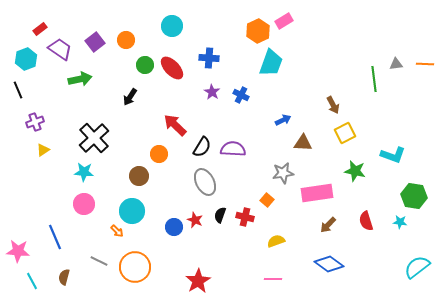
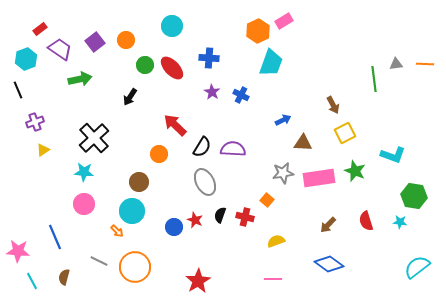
green star at (355, 171): rotated 10 degrees clockwise
brown circle at (139, 176): moved 6 px down
pink rectangle at (317, 193): moved 2 px right, 15 px up
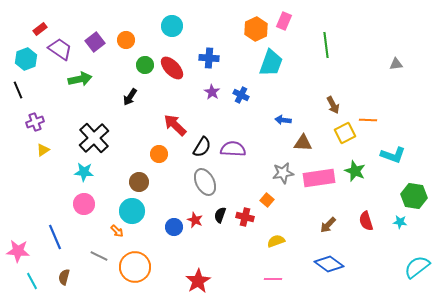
pink rectangle at (284, 21): rotated 36 degrees counterclockwise
orange hexagon at (258, 31): moved 2 px left, 2 px up
orange line at (425, 64): moved 57 px left, 56 px down
green line at (374, 79): moved 48 px left, 34 px up
blue arrow at (283, 120): rotated 147 degrees counterclockwise
gray line at (99, 261): moved 5 px up
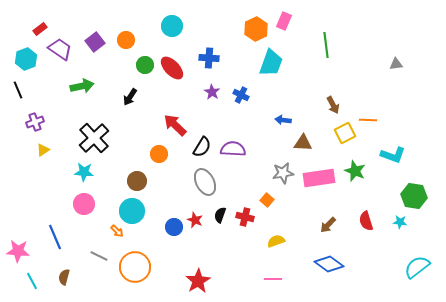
green arrow at (80, 79): moved 2 px right, 7 px down
brown circle at (139, 182): moved 2 px left, 1 px up
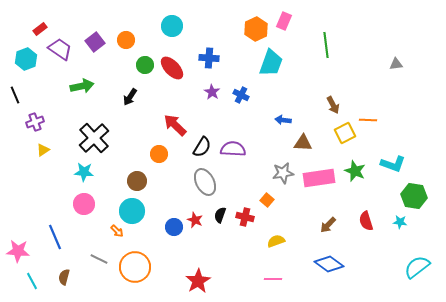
black line at (18, 90): moved 3 px left, 5 px down
cyan L-shape at (393, 155): moved 9 px down
gray line at (99, 256): moved 3 px down
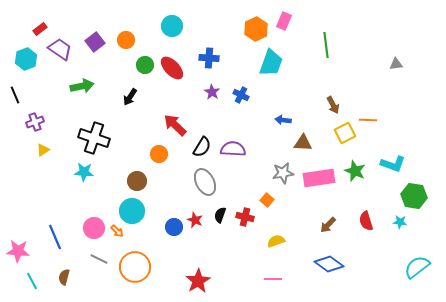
black cross at (94, 138): rotated 28 degrees counterclockwise
pink circle at (84, 204): moved 10 px right, 24 px down
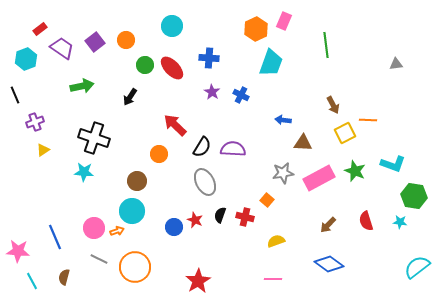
purple trapezoid at (60, 49): moved 2 px right, 1 px up
pink rectangle at (319, 178): rotated 20 degrees counterclockwise
orange arrow at (117, 231): rotated 64 degrees counterclockwise
